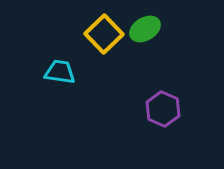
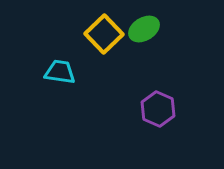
green ellipse: moved 1 px left
purple hexagon: moved 5 px left
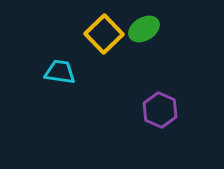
purple hexagon: moved 2 px right, 1 px down
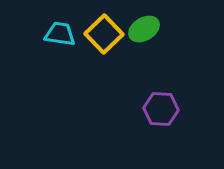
cyan trapezoid: moved 38 px up
purple hexagon: moved 1 px right, 1 px up; rotated 20 degrees counterclockwise
